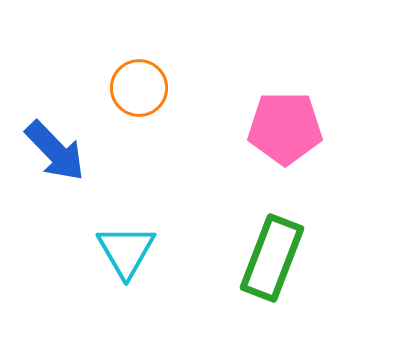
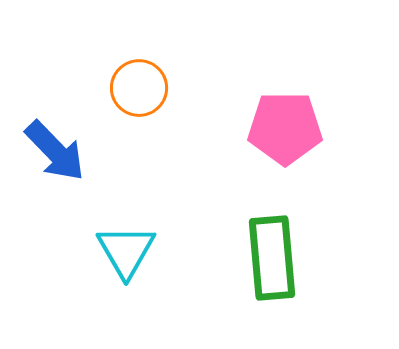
green rectangle: rotated 26 degrees counterclockwise
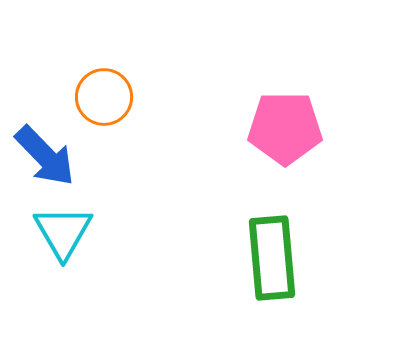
orange circle: moved 35 px left, 9 px down
blue arrow: moved 10 px left, 5 px down
cyan triangle: moved 63 px left, 19 px up
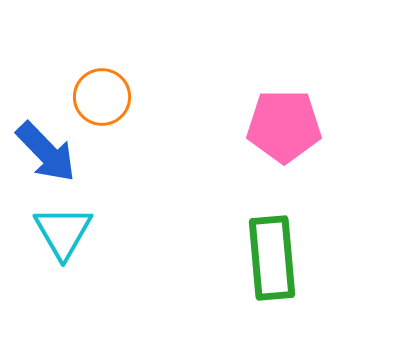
orange circle: moved 2 px left
pink pentagon: moved 1 px left, 2 px up
blue arrow: moved 1 px right, 4 px up
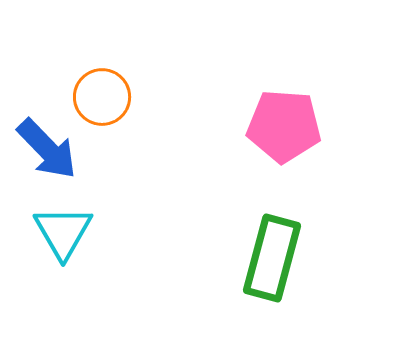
pink pentagon: rotated 4 degrees clockwise
blue arrow: moved 1 px right, 3 px up
green rectangle: rotated 20 degrees clockwise
